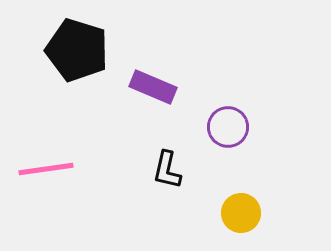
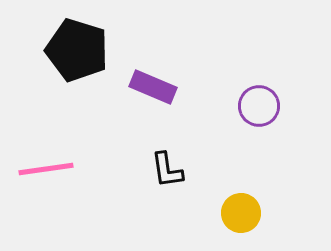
purple circle: moved 31 px right, 21 px up
black L-shape: rotated 21 degrees counterclockwise
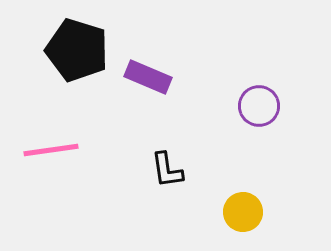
purple rectangle: moved 5 px left, 10 px up
pink line: moved 5 px right, 19 px up
yellow circle: moved 2 px right, 1 px up
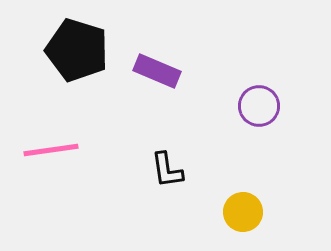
purple rectangle: moved 9 px right, 6 px up
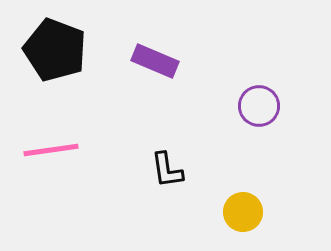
black pentagon: moved 22 px left; rotated 4 degrees clockwise
purple rectangle: moved 2 px left, 10 px up
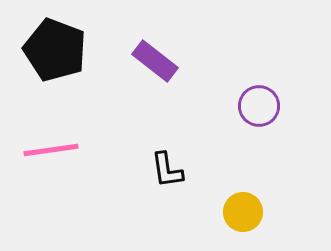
purple rectangle: rotated 15 degrees clockwise
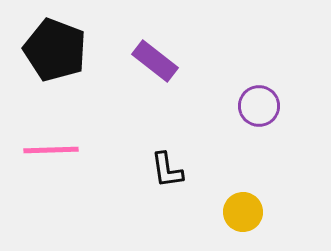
pink line: rotated 6 degrees clockwise
